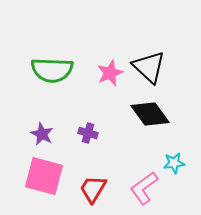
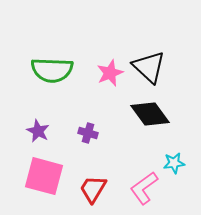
purple star: moved 4 px left, 3 px up
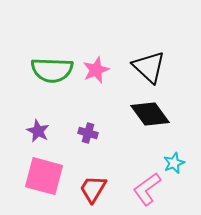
pink star: moved 14 px left, 3 px up
cyan star: rotated 15 degrees counterclockwise
pink L-shape: moved 3 px right, 1 px down
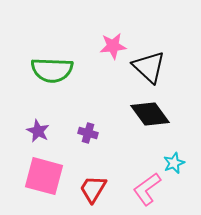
pink star: moved 17 px right, 24 px up; rotated 16 degrees clockwise
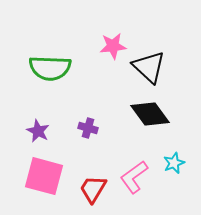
green semicircle: moved 2 px left, 2 px up
purple cross: moved 5 px up
pink L-shape: moved 13 px left, 12 px up
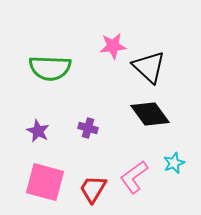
pink square: moved 1 px right, 6 px down
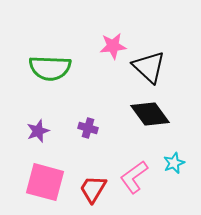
purple star: rotated 25 degrees clockwise
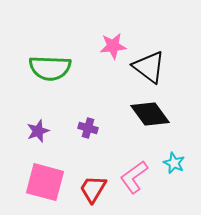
black triangle: rotated 6 degrees counterclockwise
cyan star: rotated 25 degrees counterclockwise
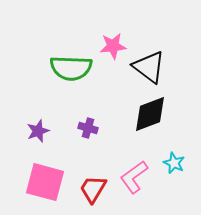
green semicircle: moved 21 px right
black diamond: rotated 75 degrees counterclockwise
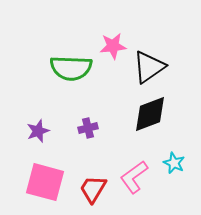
black triangle: rotated 48 degrees clockwise
purple cross: rotated 30 degrees counterclockwise
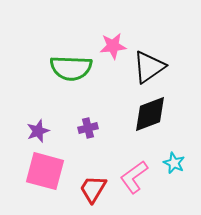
pink square: moved 11 px up
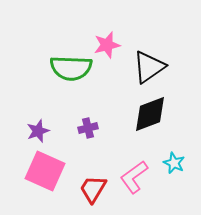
pink star: moved 6 px left, 1 px up; rotated 8 degrees counterclockwise
pink square: rotated 9 degrees clockwise
